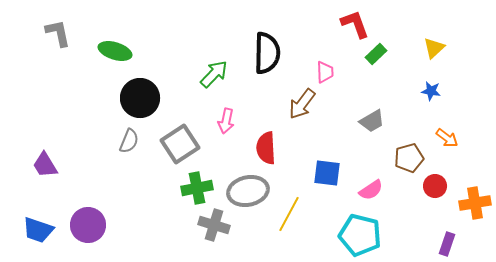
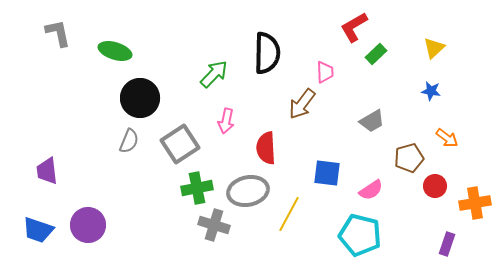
red L-shape: moved 1 px left, 3 px down; rotated 100 degrees counterclockwise
purple trapezoid: moved 2 px right, 6 px down; rotated 24 degrees clockwise
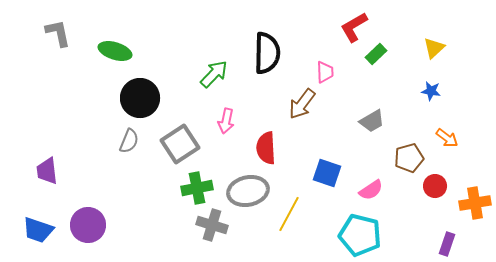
blue square: rotated 12 degrees clockwise
gray cross: moved 2 px left
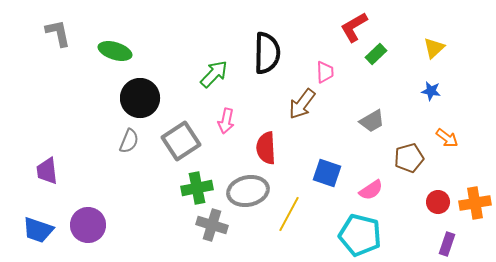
gray square: moved 1 px right, 3 px up
red circle: moved 3 px right, 16 px down
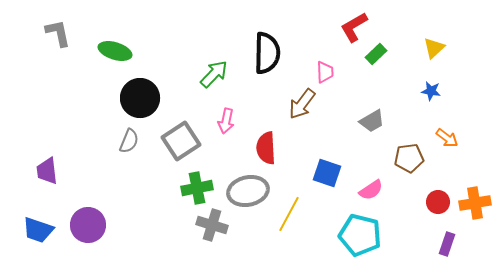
brown pentagon: rotated 8 degrees clockwise
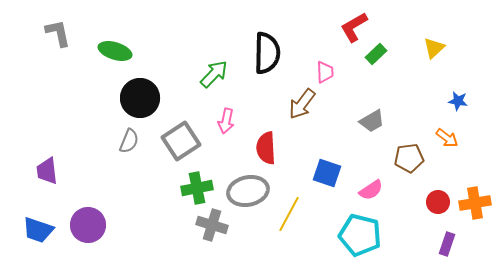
blue star: moved 27 px right, 10 px down
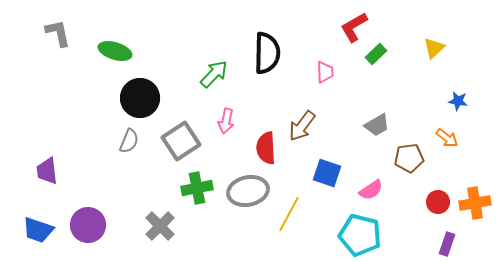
brown arrow: moved 22 px down
gray trapezoid: moved 5 px right, 4 px down
gray cross: moved 52 px left, 1 px down; rotated 28 degrees clockwise
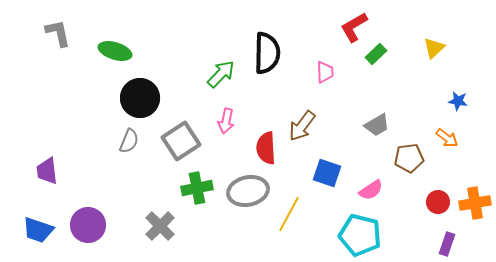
green arrow: moved 7 px right
